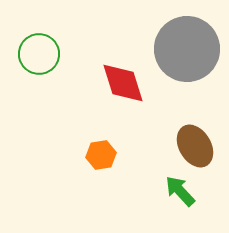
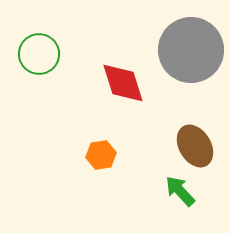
gray circle: moved 4 px right, 1 px down
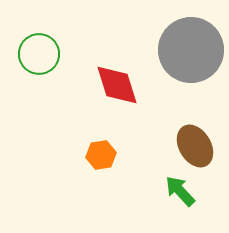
red diamond: moved 6 px left, 2 px down
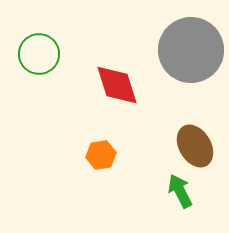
green arrow: rotated 16 degrees clockwise
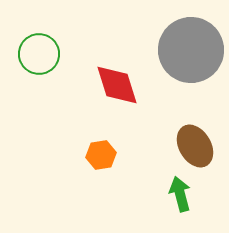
green arrow: moved 3 px down; rotated 12 degrees clockwise
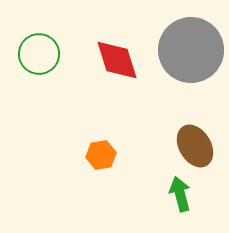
red diamond: moved 25 px up
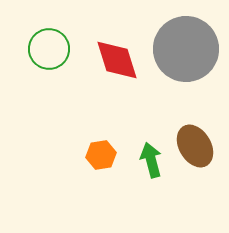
gray circle: moved 5 px left, 1 px up
green circle: moved 10 px right, 5 px up
green arrow: moved 29 px left, 34 px up
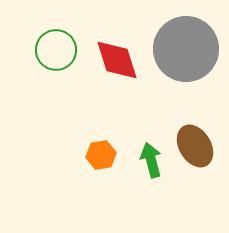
green circle: moved 7 px right, 1 px down
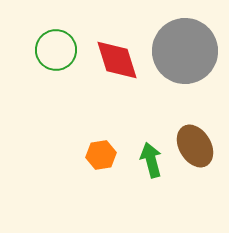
gray circle: moved 1 px left, 2 px down
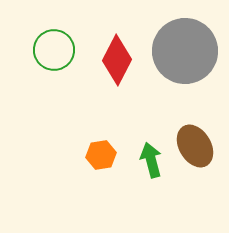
green circle: moved 2 px left
red diamond: rotated 45 degrees clockwise
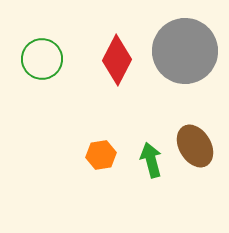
green circle: moved 12 px left, 9 px down
